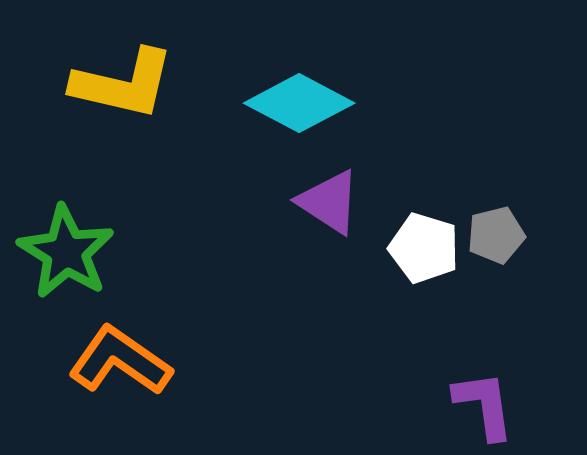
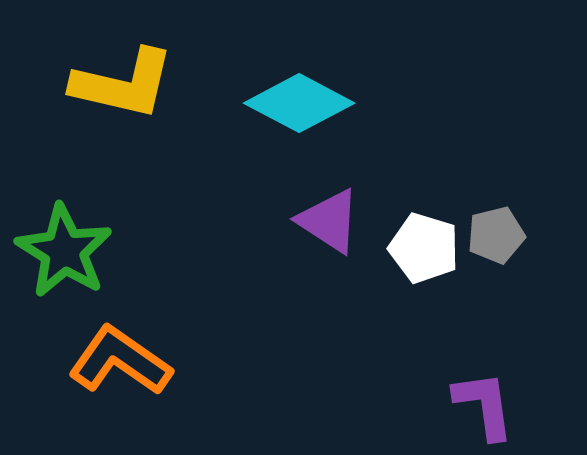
purple triangle: moved 19 px down
green star: moved 2 px left, 1 px up
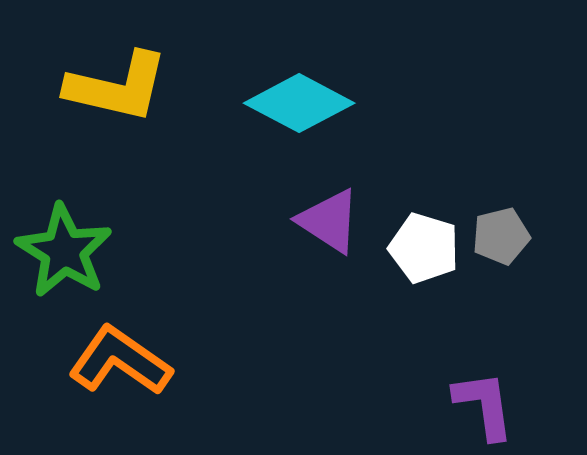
yellow L-shape: moved 6 px left, 3 px down
gray pentagon: moved 5 px right, 1 px down
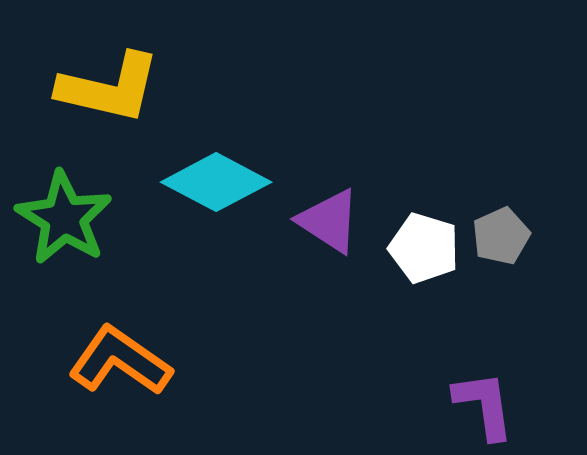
yellow L-shape: moved 8 px left, 1 px down
cyan diamond: moved 83 px left, 79 px down
gray pentagon: rotated 10 degrees counterclockwise
green star: moved 33 px up
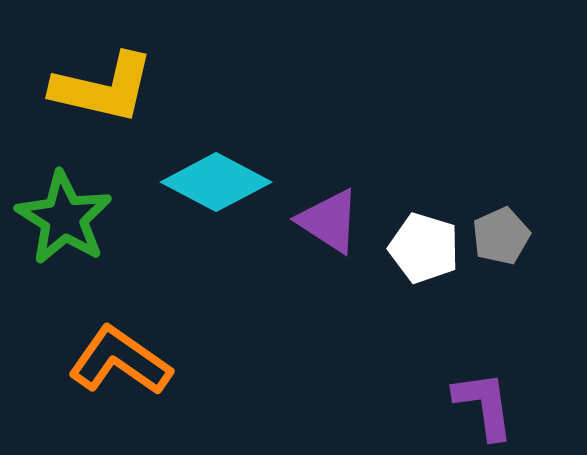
yellow L-shape: moved 6 px left
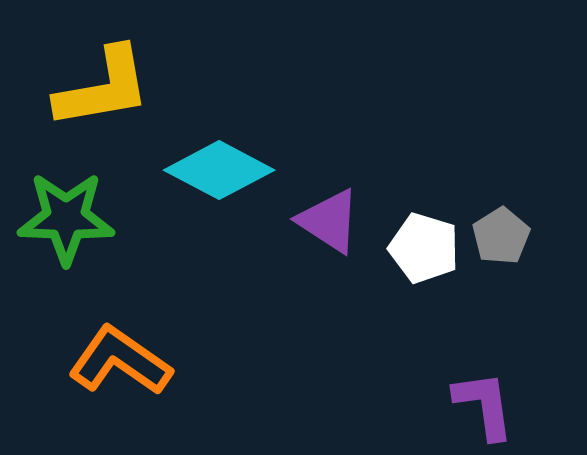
yellow L-shape: rotated 23 degrees counterclockwise
cyan diamond: moved 3 px right, 12 px up
green star: moved 2 px right; rotated 30 degrees counterclockwise
gray pentagon: rotated 8 degrees counterclockwise
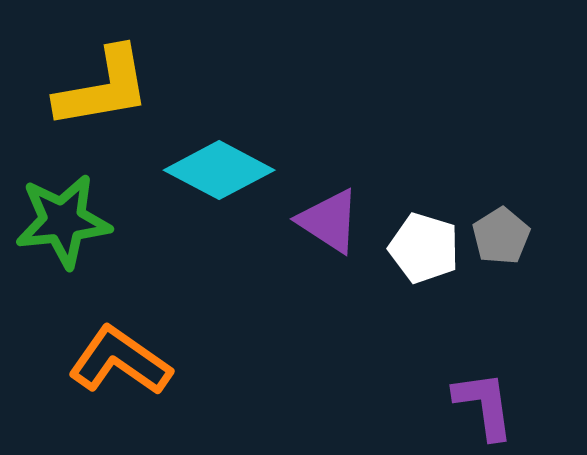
green star: moved 3 px left, 3 px down; rotated 8 degrees counterclockwise
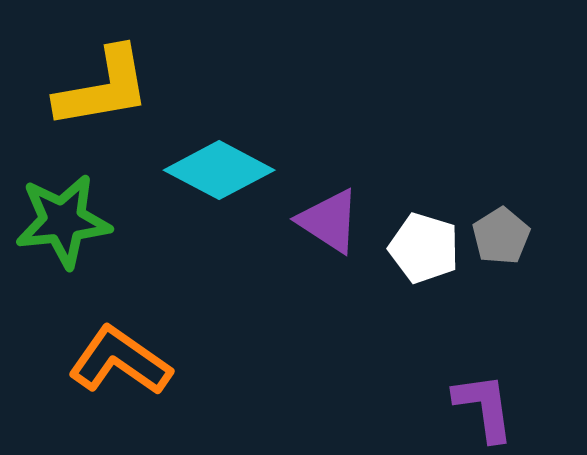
purple L-shape: moved 2 px down
